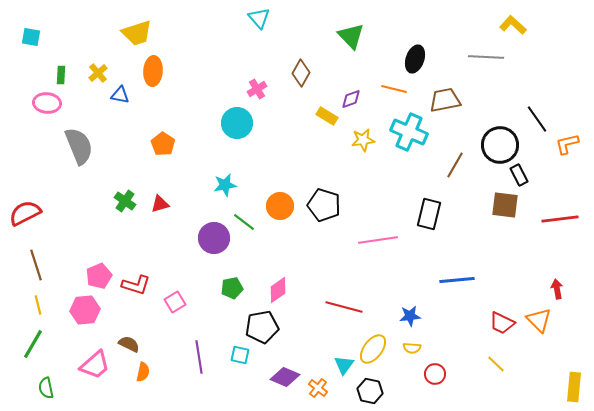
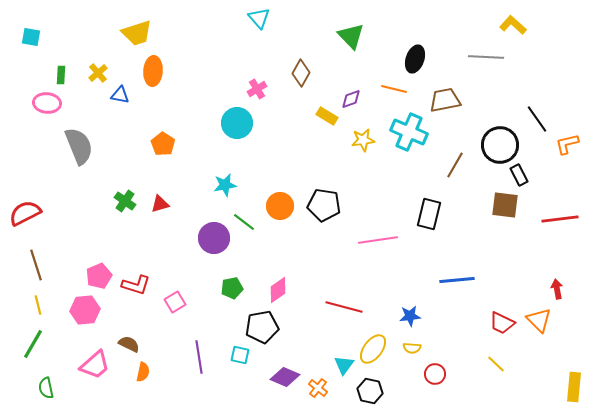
black pentagon at (324, 205): rotated 8 degrees counterclockwise
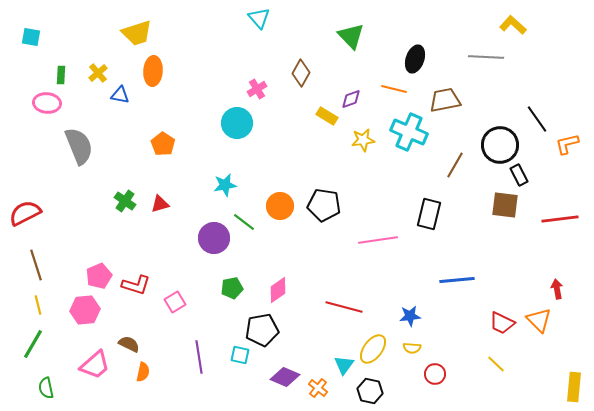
black pentagon at (262, 327): moved 3 px down
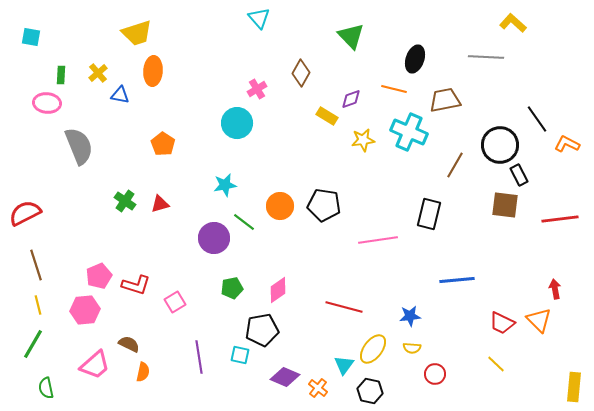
yellow L-shape at (513, 25): moved 2 px up
orange L-shape at (567, 144): rotated 40 degrees clockwise
red arrow at (557, 289): moved 2 px left
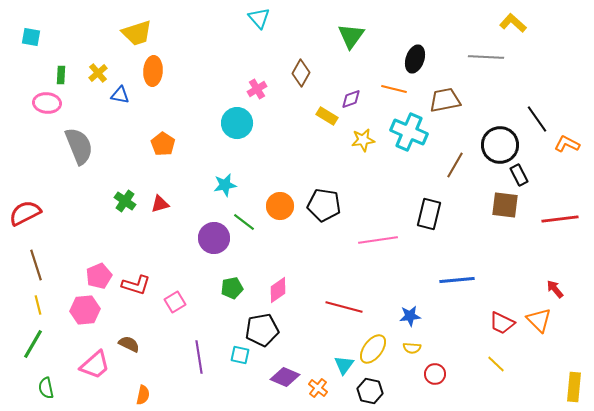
green triangle at (351, 36): rotated 20 degrees clockwise
red arrow at (555, 289): rotated 30 degrees counterclockwise
orange semicircle at (143, 372): moved 23 px down
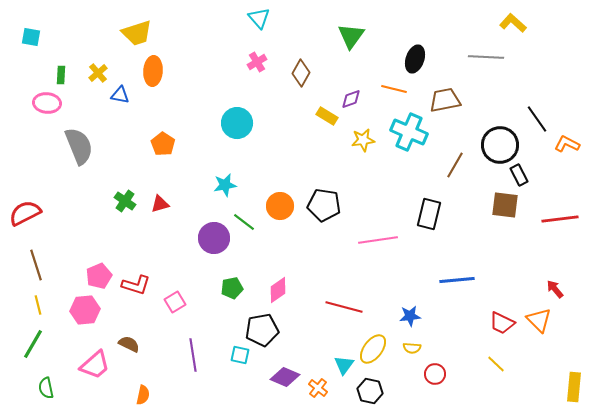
pink cross at (257, 89): moved 27 px up
purple line at (199, 357): moved 6 px left, 2 px up
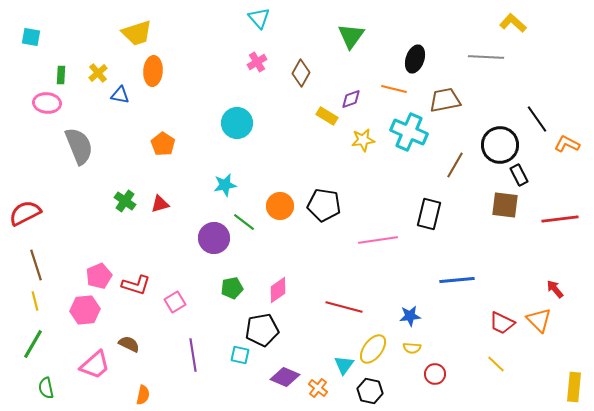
yellow line at (38, 305): moved 3 px left, 4 px up
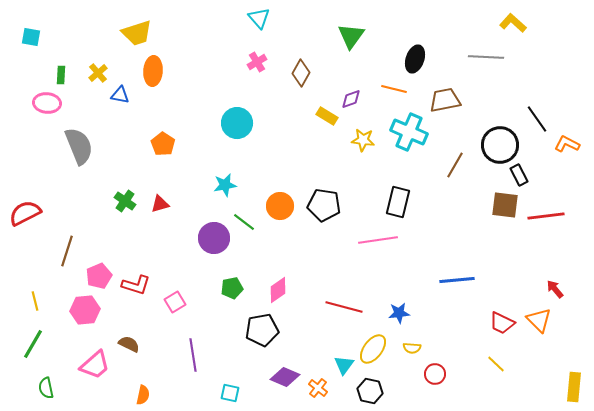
yellow star at (363, 140): rotated 15 degrees clockwise
black rectangle at (429, 214): moved 31 px left, 12 px up
red line at (560, 219): moved 14 px left, 3 px up
brown line at (36, 265): moved 31 px right, 14 px up; rotated 36 degrees clockwise
blue star at (410, 316): moved 11 px left, 3 px up
cyan square at (240, 355): moved 10 px left, 38 px down
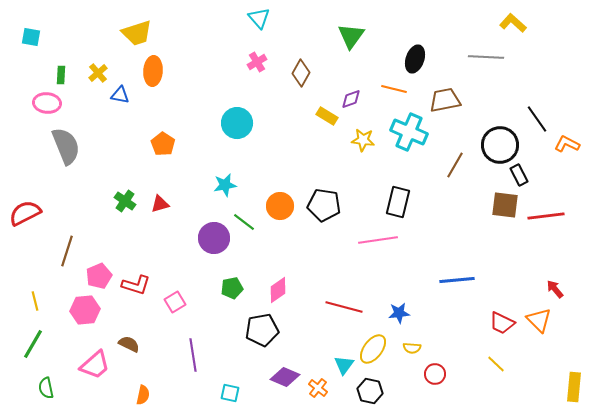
gray semicircle at (79, 146): moved 13 px left
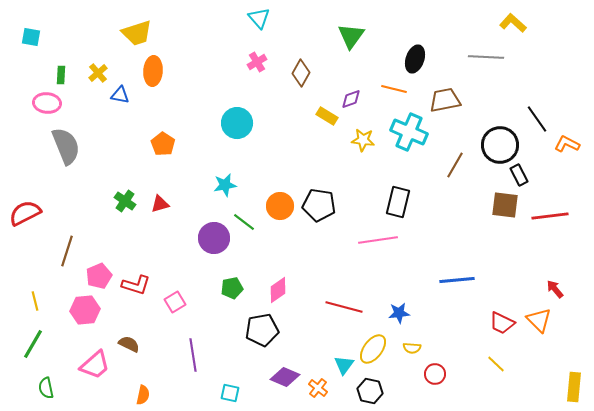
black pentagon at (324, 205): moved 5 px left
red line at (546, 216): moved 4 px right
